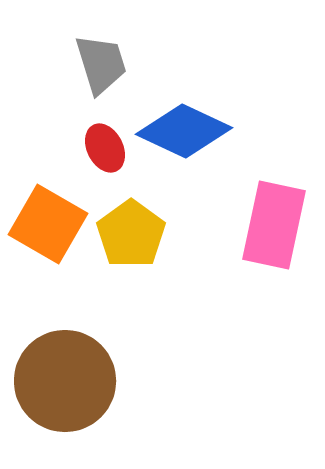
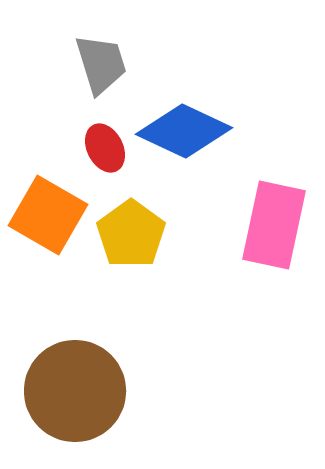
orange square: moved 9 px up
brown circle: moved 10 px right, 10 px down
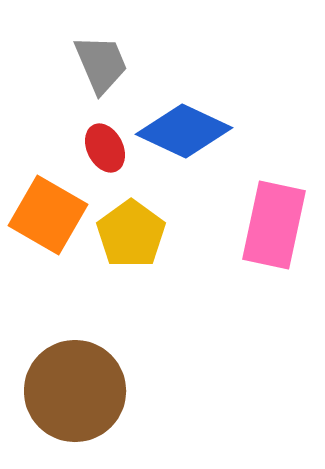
gray trapezoid: rotated 6 degrees counterclockwise
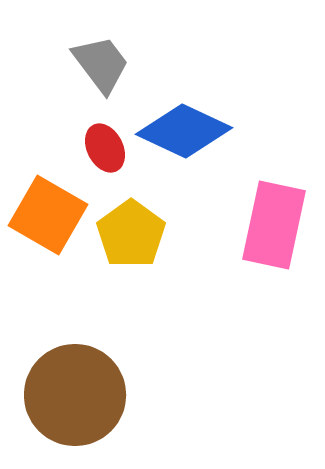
gray trapezoid: rotated 14 degrees counterclockwise
brown circle: moved 4 px down
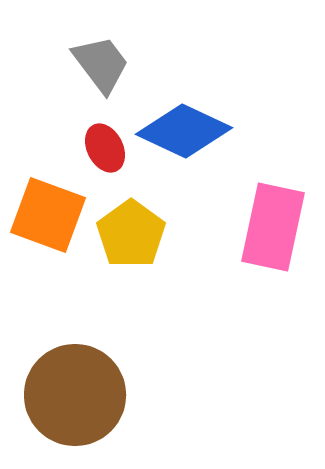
orange square: rotated 10 degrees counterclockwise
pink rectangle: moved 1 px left, 2 px down
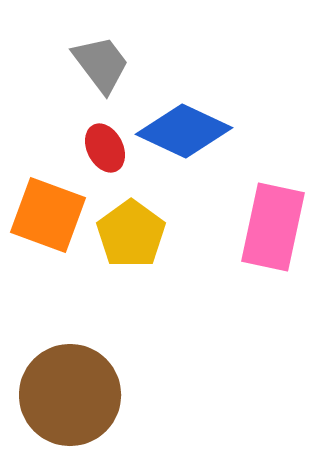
brown circle: moved 5 px left
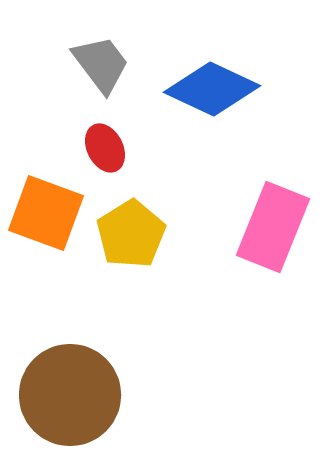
blue diamond: moved 28 px right, 42 px up
orange square: moved 2 px left, 2 px up
pink rectangle: rotated 10 degrees clockwise
yellow pentagon: rotated 4 degrees clockwise
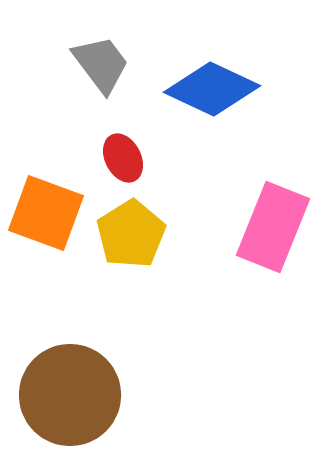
red ellipse: moved 18 px right, 10 px down
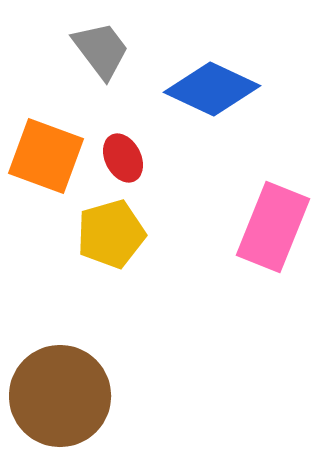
gray trapezoid: moved 14 px up
orange square: moved 57 px up
yellow pentagon: moved 20 px left; rotated 16 degrees clockwise
brown circle: moved 10 px left, 1 px down
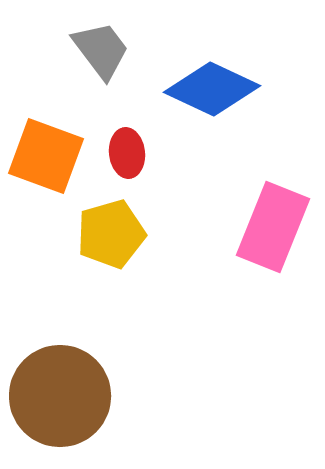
red ellipse: moved 4 px right, 5 px up; rotated 21 degrees clockwise
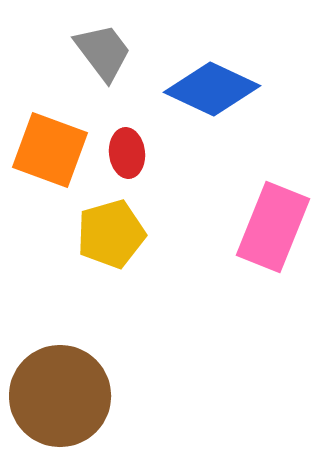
gray trapezoid: moved 2 px right, 2 px down
orange square: moved 4 px right, 6 px up
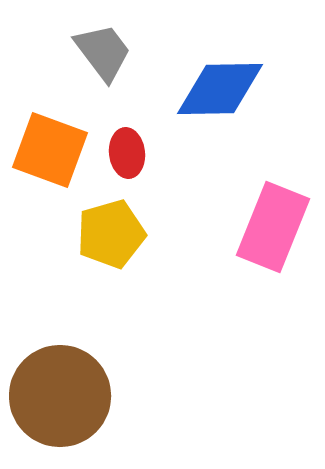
blue diamond: moved 8 px right; rotated 26 degrees counterclockwise
